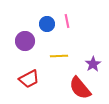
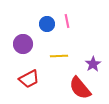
purple circle: moved 2 px left, 3 px down
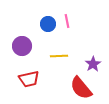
blue circle: moved 1 px right
purple circle: moved 1 px left, 2 px down
red trapezoid: rotated 15 degrees clockwise
red semicircle: moved 1 px right
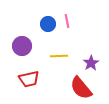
purple star: moved 2 px left, 1 px up
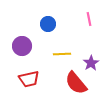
pink line: moved 22 px right, 2 px up
yellow line: moved 3 px right, 2 px up
red semicircle: moved 5 px left, 5 px up
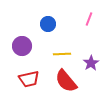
pink line: rotated 32 degrees clockwise
red semicircle: moved 10 px left, 2 px up
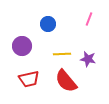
purple star: moved 3 px left, 4 px up; rotated 28 degrees counterclockwise
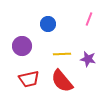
red semicircle: moved 4 px left
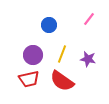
pink line: rotated 16 degrees clockwise
blue circle: moved 1 px right, 1 px down
purple circle: moved 11 px right, 9 px down
yellow line: rotated 66 degrees counterclockwise
red semicircle: rotated 15 degrees counterclockwise
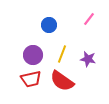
red trapezoid: moved 2 px right
